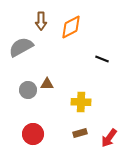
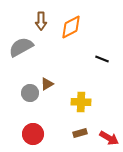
brown triangle: rotated 32 degrees counterclockwise
gray circle: moved 2 px right, 3 px down
red arrow: rotated 96 degrees counterclockwise
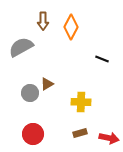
brown arrow: moved 2 px right
orange diamond: rotated 35 degrees counterclockwise
red arrow: rotated 18 degrees counterclockwise
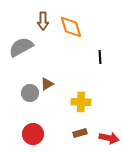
orange diamond: rotated 45 degrees counterclockwise
black line: moved 2 px left, 2 px up; rotated 64 degrees clockwise
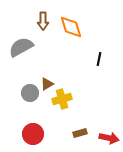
black line: moved 1 px left, 2 px down; rotated 16 degrees clockwise
yellow cross: moved 19 px left, 3 px up; rotated 18 degrees counterclockwise
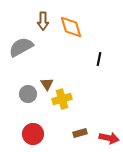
brown triangle: rotated 32 degrees counterclockwise
gray circle: moved 2 px left, 1 px down
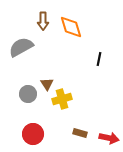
brown rectangle: rotated 32 degrees clockwise
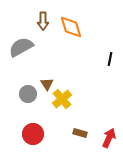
black line: moved 11 px right
yellow cross: rotated 24 degrees counterclockwise
red arrow: rotated 78 degrees counterclockwise
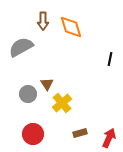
yellow cross: moved 4 px down
brown rectangle: rotated 32 degrees counterclockwise
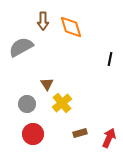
gray circle: moved 1 px left, 10 px down
